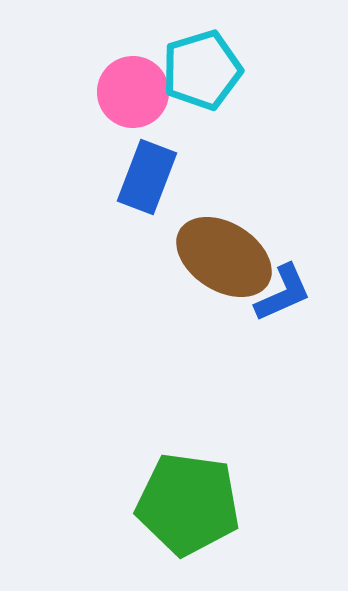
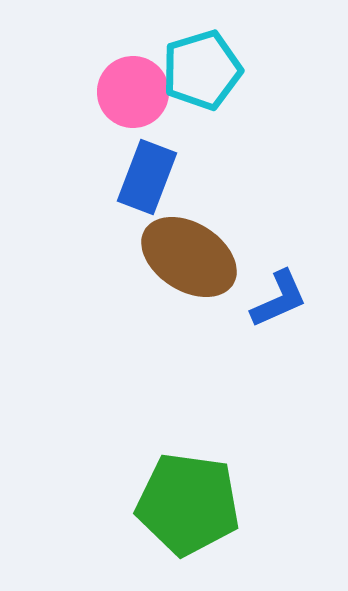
brown ellipse: moved 35 px left
blue L-shape: moved 4 px left, 6 px down
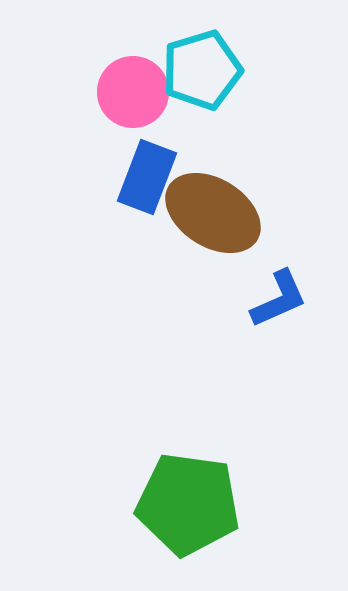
brown ellipse: moved 24 px right, 44 px up
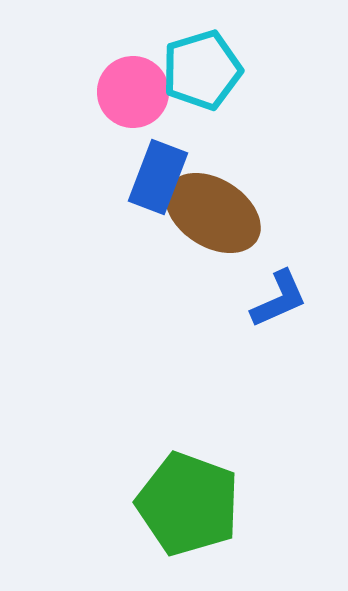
blue rectangle: moved 11 px right
green pentagon: rotated 12 degrees clockwise
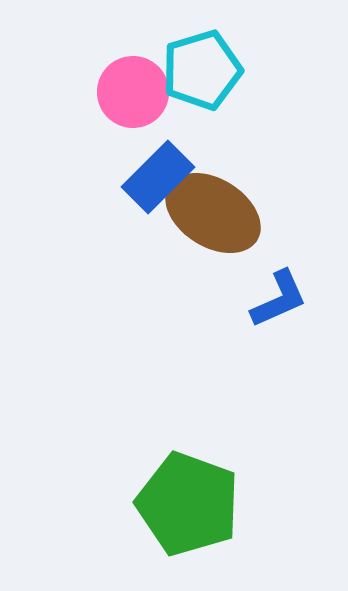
blue rectangle: rotated 24 degrees clockwise
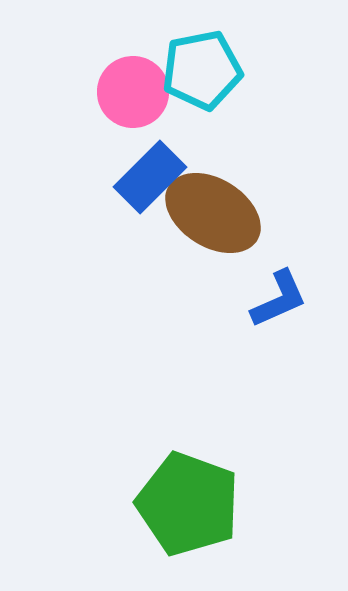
cyan pentagon: rotated 6 degrees clockwise
blue rectangle: moved 8 px left
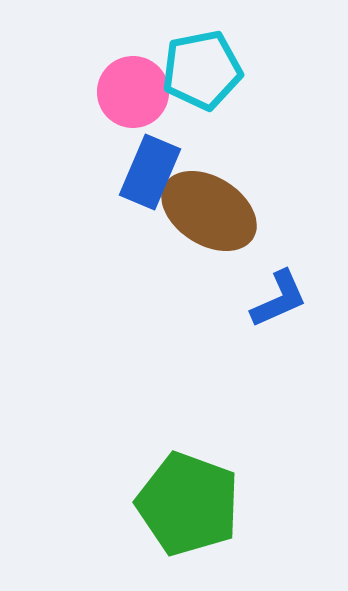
blue rectangle: moved 5 px up; rotated 22 degrees counterclockwise
brown ellipse: moved 4 px left, 2 px up
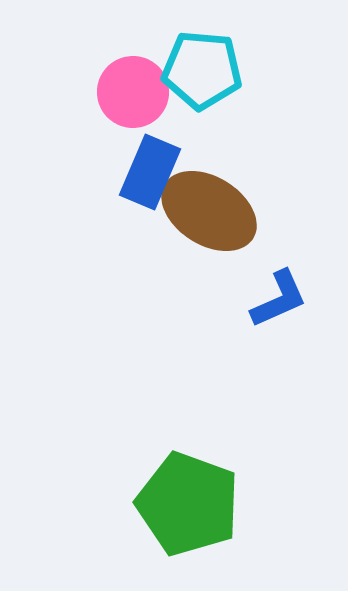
cyan pentagon: rotated 16 degrees clockwise
